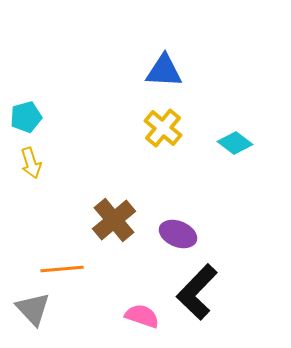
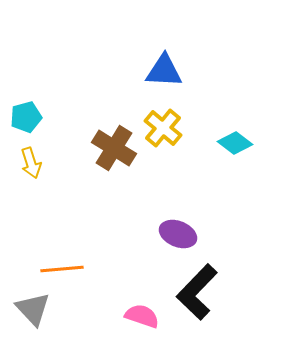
brown cross: moved 72 px up; rotated 18 degrees counterclockwise
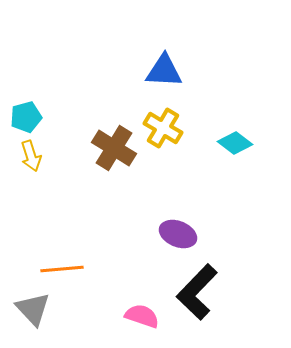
yellow cross: rotated 9 degrees counterclockwise
yellow arrow: moved 7 px up
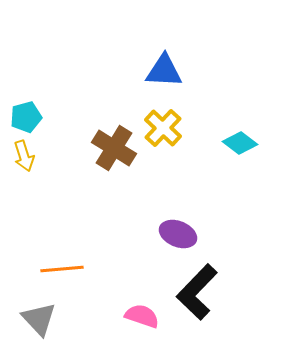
yellow cross: rotated 12 degrees clockwise
cyan diamond: moved 5 px right
yellow arrow: moved 7 px left
gray triangle: moved 6 px right, 10 px down
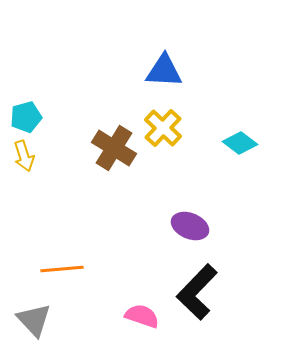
purple ellipse: moved 12 px right, 8 px up
gray triangle: moved 5 px left, 1 px down
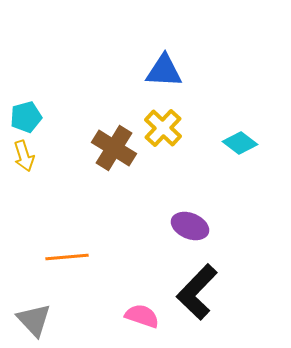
orange line: moved 5 px right, 12 px up
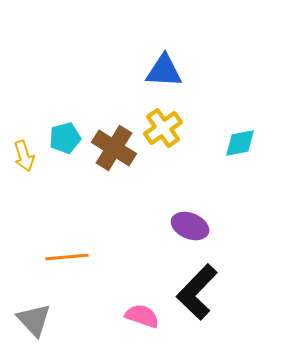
cyan pentagon: moved 39 px right, 21 px down
yellow cross: rotated 12 degrees clockwise
cyan diamond: rotated 48 degrees counterclockwise
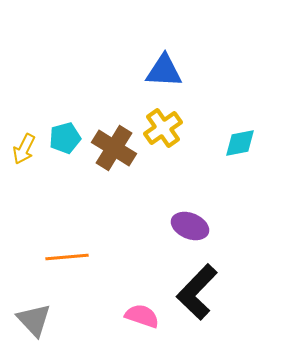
yellow arrow: moved 7 px up; rotated 44 degrees clockwise
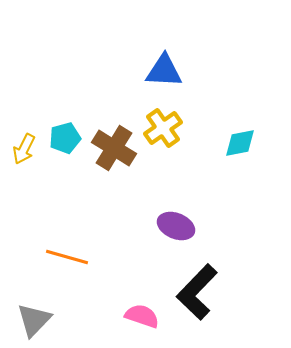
purple ellipse: moved 14 px left
orange line: rotated 21 degrees clockwise
gray triangle: rotated 27 degrees clockwise
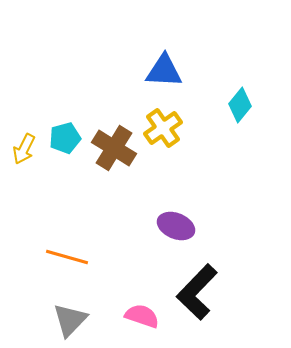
cyan diamond: moved 38 px up; rotated 40 degrees counterclockwise
gray triangle: moved 36 px right
